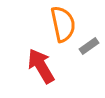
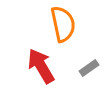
gray rectangle: moved 22 px down
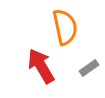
orange semicircle: moved 2 px right, 3 px down
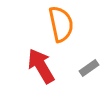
orange semicircle: moved 4 px left, 3 px up
